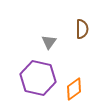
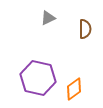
brown semicircle: moved 3 px right
gray triangle: moved 1 px left, 24 px up; rotated 28 degrees clockwise
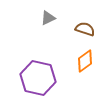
brown semicircle: rotated 72 degrees counterclockwise
orange diamond: moved 11 px right, 28 px up
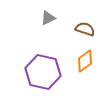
purple hexagon: moved 5 px right, 6 px up
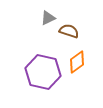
brown semicircle: moved 16 px left, 2 px down
orange diamond: moved 8 px left, 1 px down
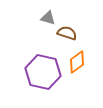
gray triangle: rotated 42 degrees clockwise
brown semicircle: moved 2 px left, 2 px down
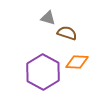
orange diamond: rotated 40 degrees clockwise
purple hexagon: rotated 16 degrees clockwise
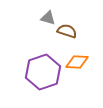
brown semicircle: moved 2 px up
purple hexagon: rotated 12 degrees clockwise
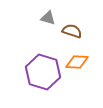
brown semicircle: moved 5 px right
purple hexagon: rotated 24 degrees counterclockwise
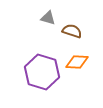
purple hexagon: moved 1 px left
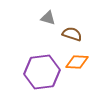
brown semicircle: moved 3 px down
purple hexagon: rotated 24 degrees counterclockwise
